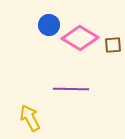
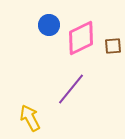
pink diamond: moved 1 px right; rotated 57 degrees counterclockwise
brown square: moved 1 px down
purple line: rotated 52 degrees counterclockwise
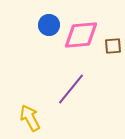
pink diamond: moved 3 px up; rotated 21 degrees clockwise
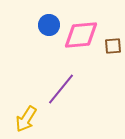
purple line: moved 10 px left
yellow arrow: moved 4 px left, 1 px down; rotated 120 degrees counterclockwise
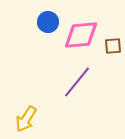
blue circle: moved 1 px left, 3 px up
purple line: moved 16 px right, 7 px up
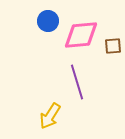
blue circle: moved 1 px up
purple line: rotated 56 degrees counterclockwise
yellow arrow: moved 24 px right, 3 px up
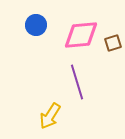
blue circle: moved 12 px left, 4 px down
brown square: moved 3 px up; rotated 12 degrees counterclockwise
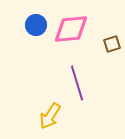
pink diamond: moved 10 px left, 6 px up
brown square: moved 1 px left, 1 px down
purple line: moved 1 px down
